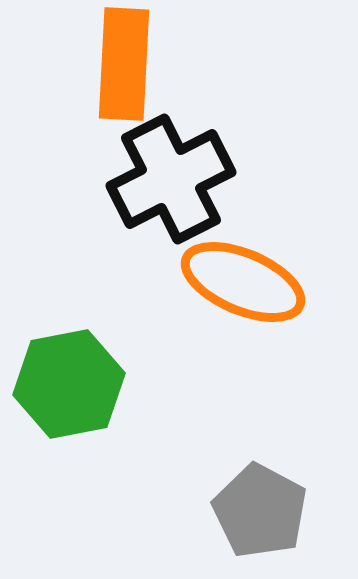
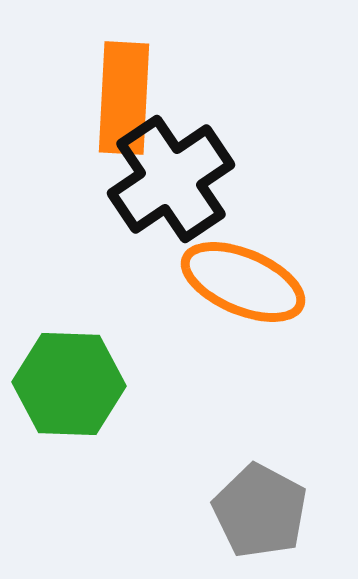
orange rectangle: moved 34 px down
black cross: rotated 7 degrees counterclockwise
green hexagon: rotated 13 degrees clockwise
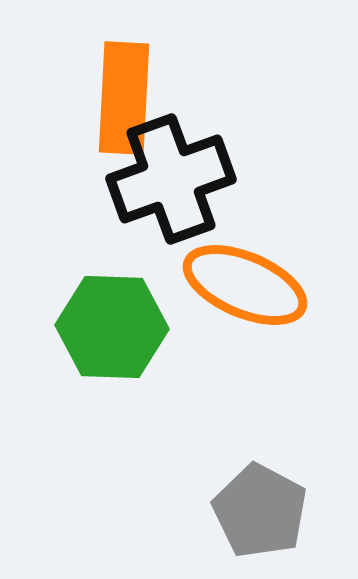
black cross: rotated 14 degrees clockwise
orange ellipse: moved 2 px right, 3 px down
green hexagon: moved 43 px right, 57 px up
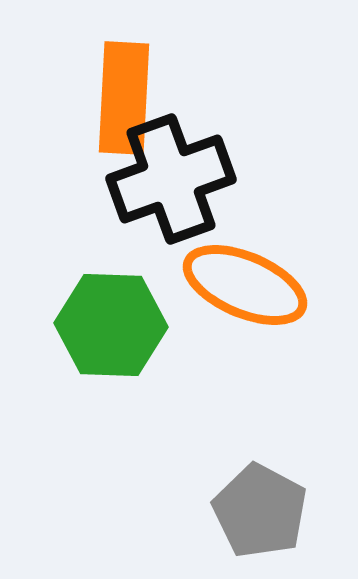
green hexagon: moved 1 px left, 2 px up
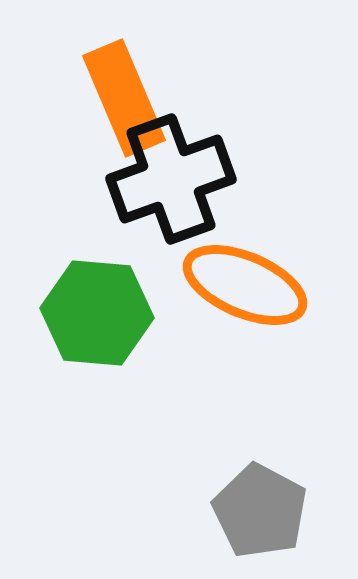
orange rectangle: rotated 26 degrees counterclockwise
green hexagon: moved 14 px left, 12 px up; rotated 3 degrees clockwise
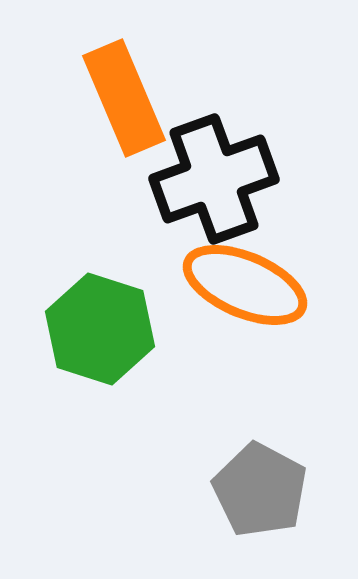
black cross: moved 43 px right
green hexagon: moved 3 px right, 16 px down; rotated 13 degrees clockwise
gray pentagon: moved 21 px up
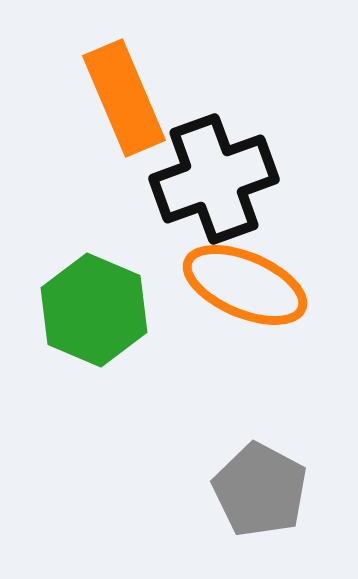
green hexagon: moved 6 px left, 19 px up; rotated 5 degrees clockwise
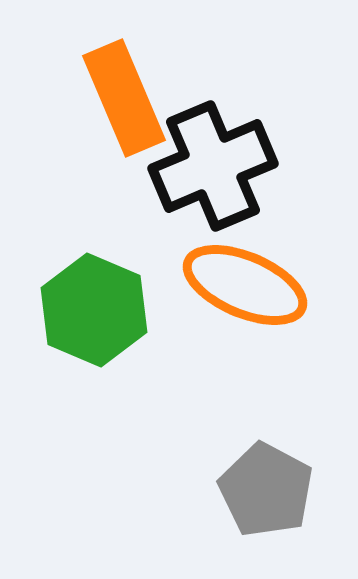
black cross: moved 1 px left, 13 px up; rotated 3 degrees counterclockwise
gray pentagon: moved 6 px right
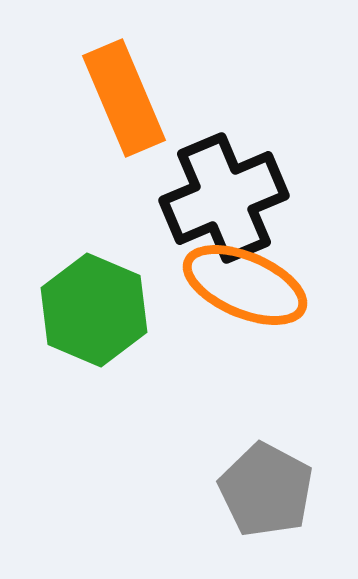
black cross: moved 11 px right, 32 px down
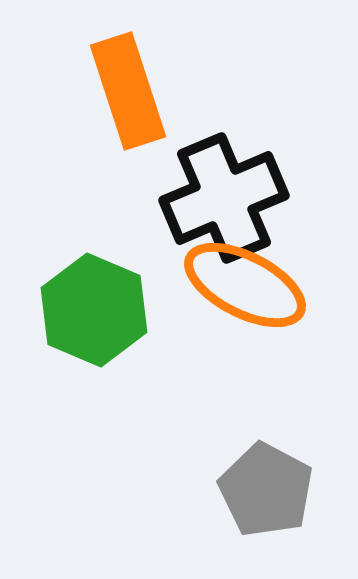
orange rectangle: moved 4 px right, 7 px up; rotated 5 degrees clockwise
orange ellipse: rotated 4 degrees clockwise
